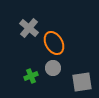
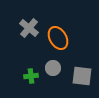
orange ellipse: moved 4 px right, 5 px up
green cross: rotated 16 degrees clockwise
gray square: moved 6 px up; rotated 15 degrees clockwise
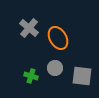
gray circle: moved 2 px right
green cross: rotated 24 degrees clockwise
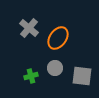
orange ellipse: rotated 65 degrees clockwise
green cross: rotated 32 degrees counterclockwise
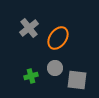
gray cross: rotated 12 degrees clockwise
gray square: moved 5 px left, 4 px down
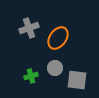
gray cross: rotated 18 degrees clockwise
